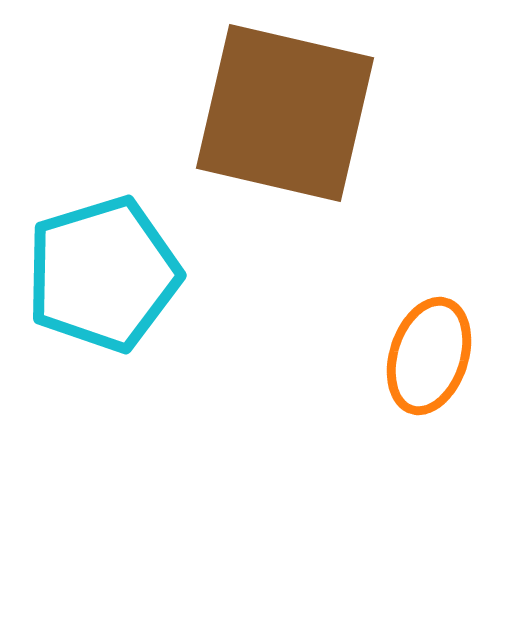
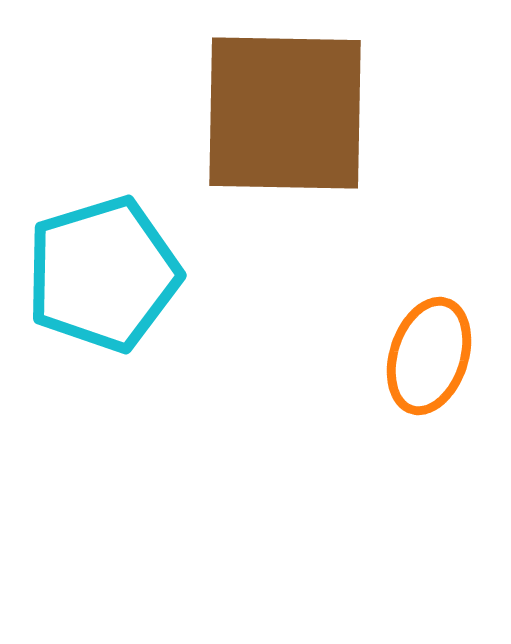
brown square: rotated 12 degrees counterclockwise
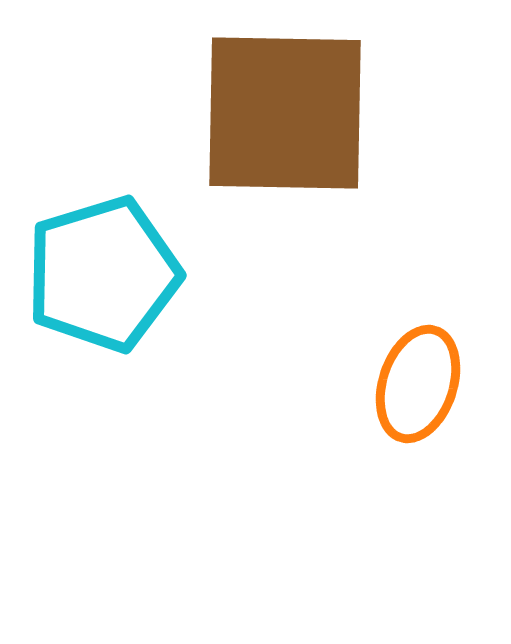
orange ellipse: moved 11 px left, 28 px down
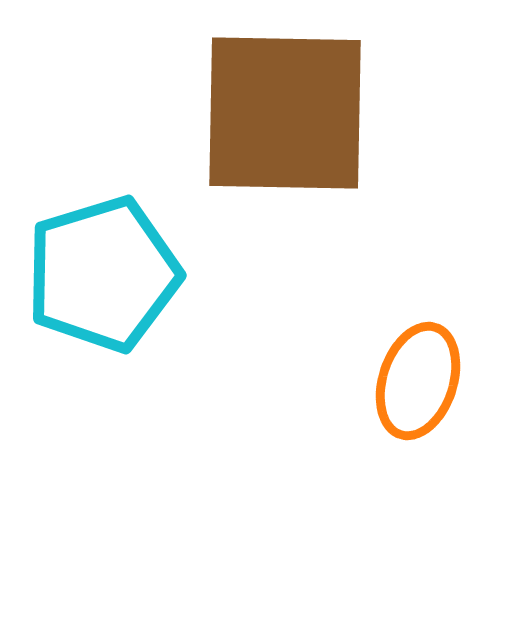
orange ellipse: moved 3 px up
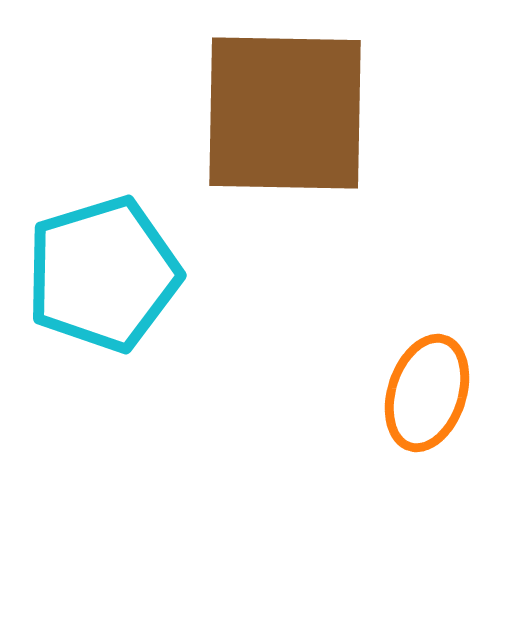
orange ellipse: moved 9 px right, 12 px down
